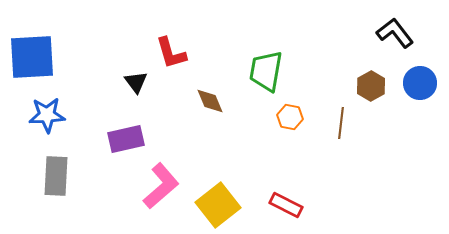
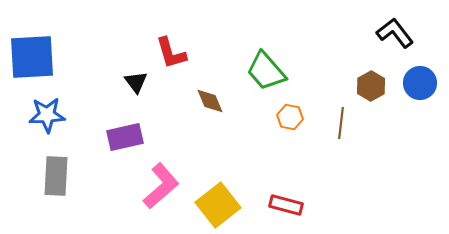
green trapezoid: rotated 51 degrees counterclockwise
purple rectangle: moved 1 px left, 2 px up
red rectangle: rotated 12 degrees counterclockwise
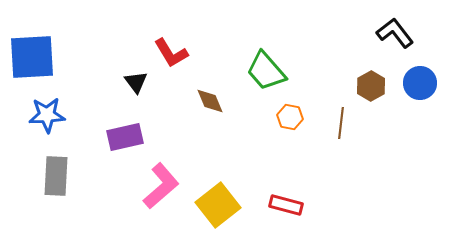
red L-shape: rotated 15 degrees counterclockwise
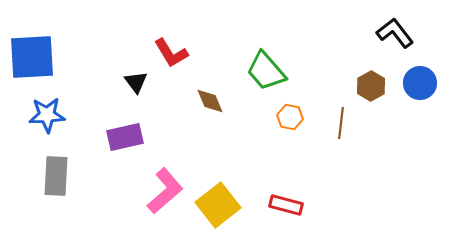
pink L-shape: moved 4 px right, 5 px down
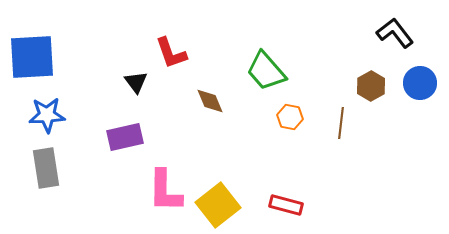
red L-shape: rotated 12 degrees clockwise
gray rectangle: moved 10 px left, 8 px up; rotated 12 degrees counterclockwise
pink L-shape: rotated 132 degrees clockwise
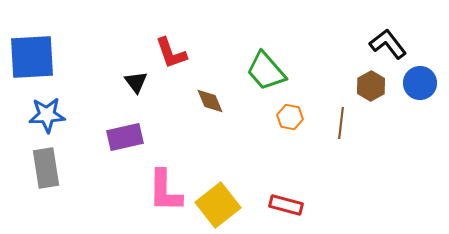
black L-shape: moved 7 px left, 11 px down
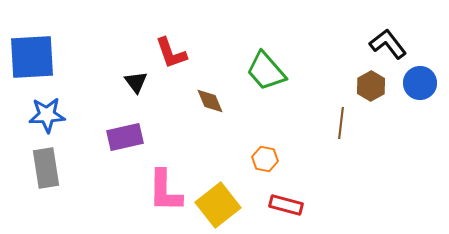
orange hexagon: moved 25 px left, 42 px down
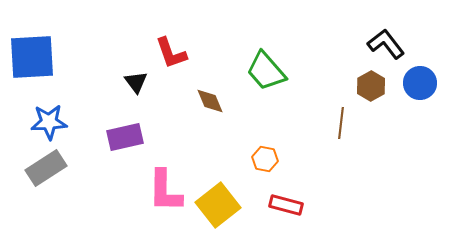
black L-shape: moved 2 px left
blue star: moved 2 px right, 7 px down
gray rectangle: rotated 66 degrees clockwise
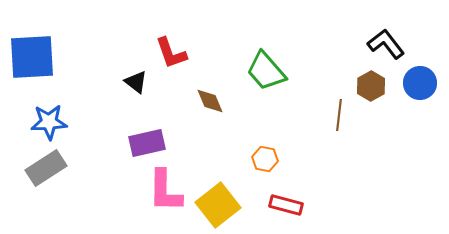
black triangle: rotated 15 degrees counterclockwise
brown line: moved 2 px left, 8 px up
purple rectangle: moved 22 px right, 6 px down
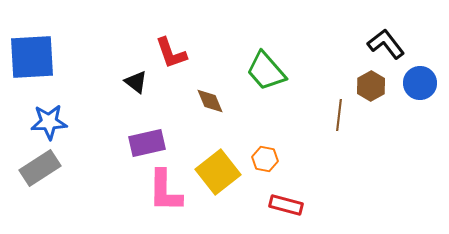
gray rectangle: moved 6 px left
yellow square: moved 33 px up
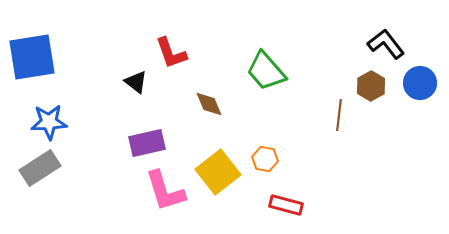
blue square: rotated 6 degrees counterclockwise
brown diamond: moved 1 px left, 3 px down
pink L-shape: rotated 18 degrees counterclockwise
